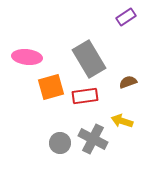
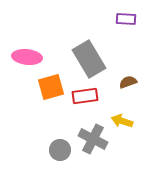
purple rectangle: moved 2 px down; rotated 36 degrees clockwise
gray circle: moved 7 px down
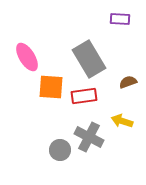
purple rectangle: moved 6 px left
pink ellipse: rotated 52 degrees clockwise
orange square: rotated 20 degrees clockwise
red rectangle: moved 1 px left
gray cross: moved 4 px left, 2 px up
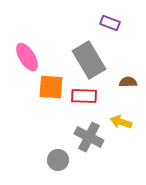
purple rectangle: moved 10 px left, 4 px down; rotated 18 degrees clockwise
gray rectangle: moved 1 px down
brown semicircle: rotated 18 degrees clockwise
red rectangle: rotated 10 degrees clockwise
yellow arrow: moved 1 px left, 1 px down
gray circle: moved 2 px left, 10 px down
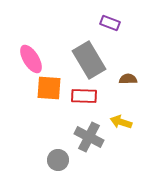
pink ellipse: moved 4 px right, 2 px down
brown semicircle: moved 3 px up
orange square: moved 2 px left, 1 px down
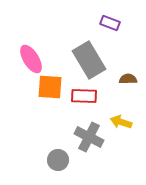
orange square: moved 1 px right, 1 px up
